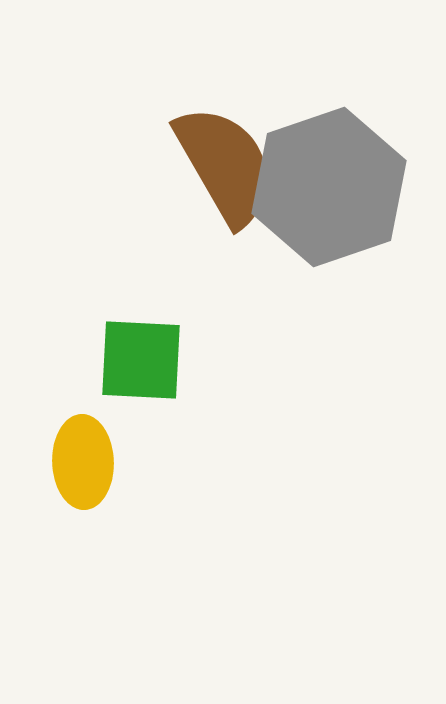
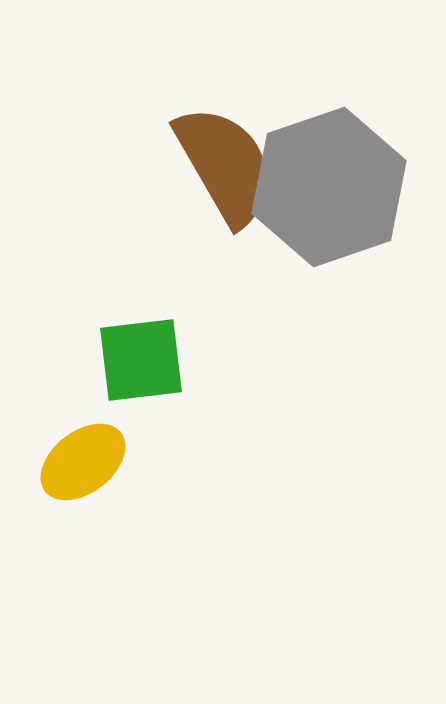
green square: rotated 10 degrees counterclockwise
yellow ellipse: rotated 54 degrees clockwise
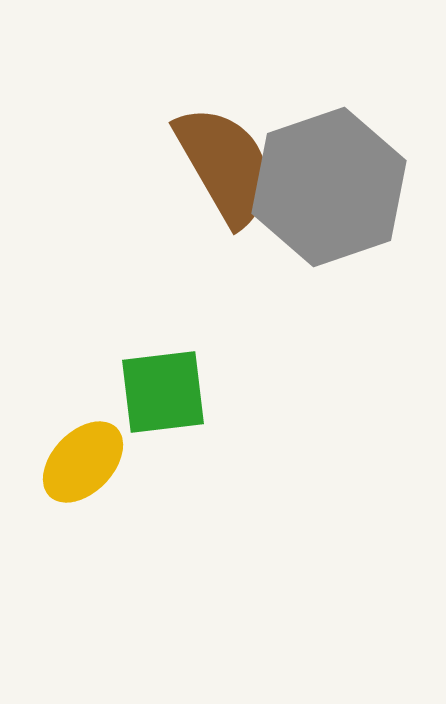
green square: moved 22 px right, 32 px down
yellow ellipse: rotated 8 degrees counterclockwise
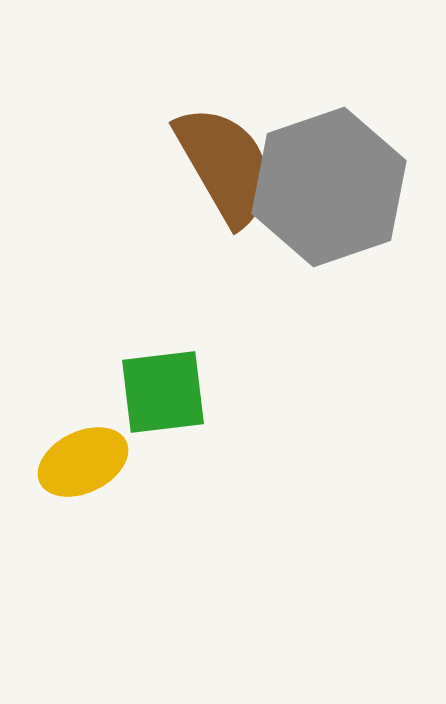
yellow ellipse: rotated 20 degrees clockwise
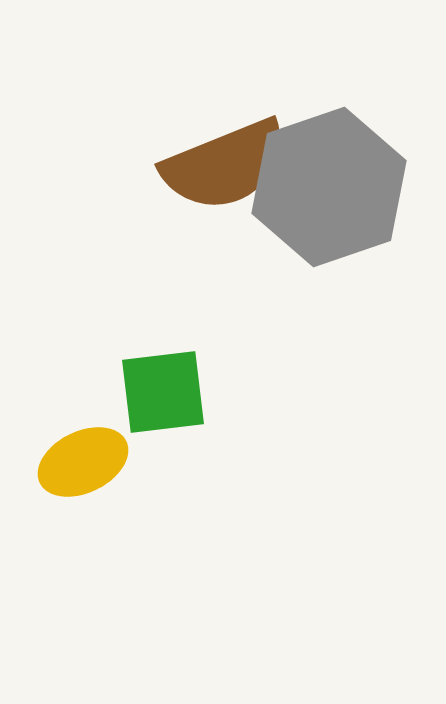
brown semicircle: rotated 98 degrees clockwise
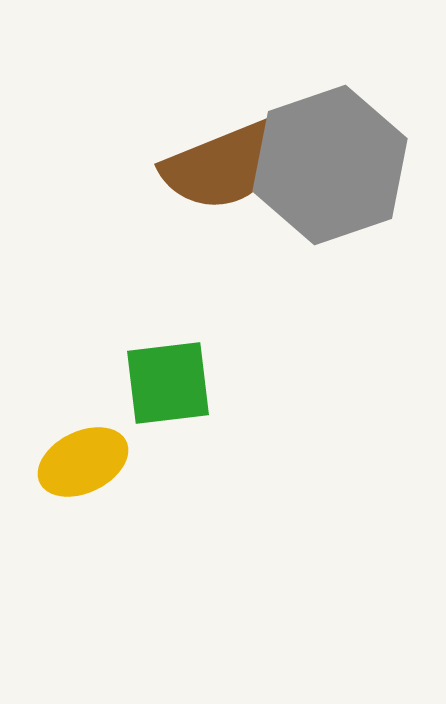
gray hexagon: moved 1 px right, 22 px up
green square: moved 5 px right, 9 px up
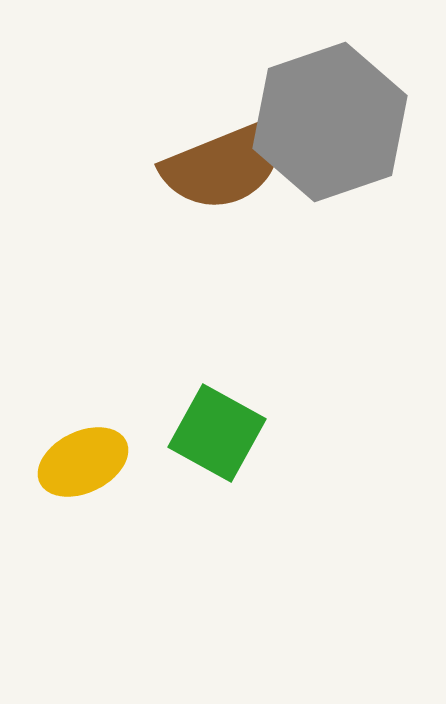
gray hexagon: moved 43 px up
green square: moved 49 px right, 50 px down; rotated 36 degrees clockwise
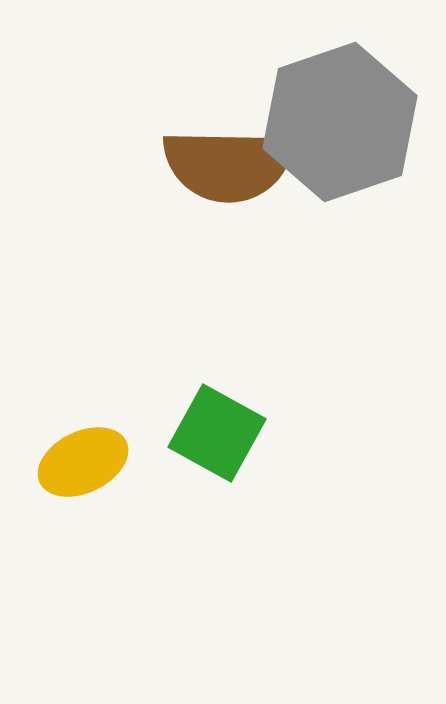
gray hexagon: moved 10 px right
brown semicircle: moved 3 px right; rotated 23 degrees clockwise
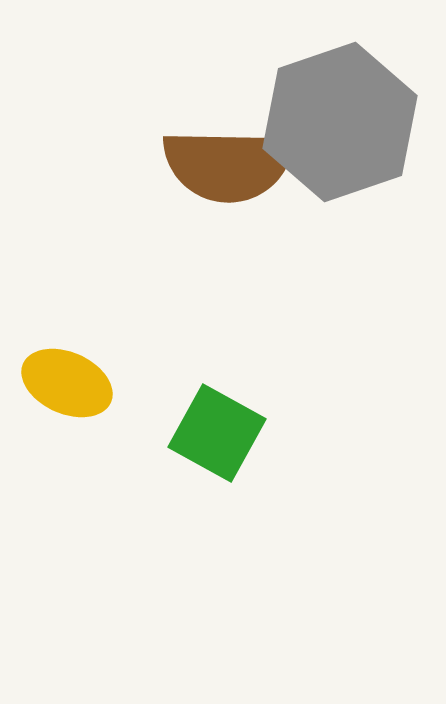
yellow ellipse: moved 16 px left, 79 px up; rotated 50 degrees clockwise
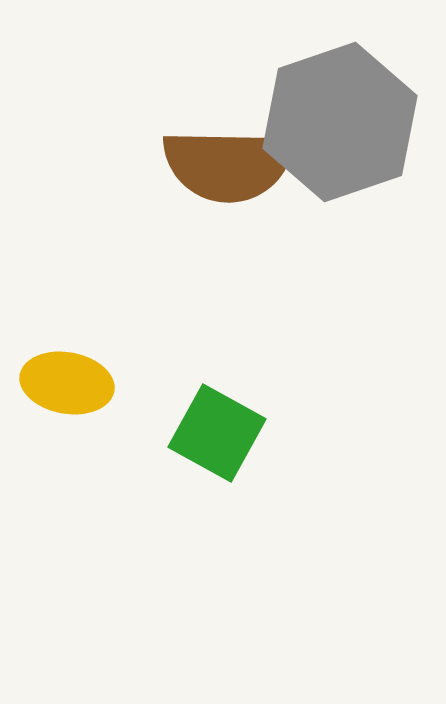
yellow ellipse: rotated 14 degrees counterclockwise
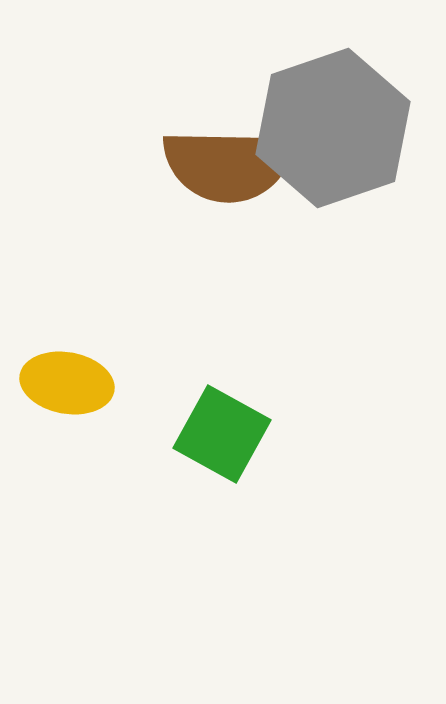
gray hexagon: moved 7 px left, 6 px down
green square: moved 5 px right, 1 px down
